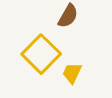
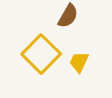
yellow trapezoid: moved 7 px right, 11 px up
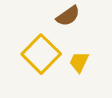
brown semicircle: rotated 25 degrees clockwise
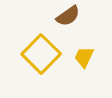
yellow trapezoid: moved 5 px right, 5 px up
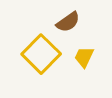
brown semicircle: moved 6 px down
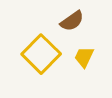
brown semicircle: moved 4 px right, 1 px up
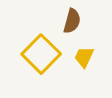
brown semicircle: rotated 40 degrees counterclockwise
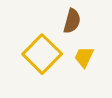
yellow square: moved 1 px right
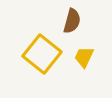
yellow square: rotated 6 degrees counterclockwise
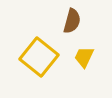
yellow square: moved 3 px left, 3 px down
